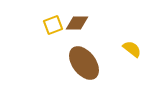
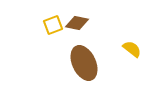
brown diamond: rotated 10 degrees clockwise
brown ellipse: rotated 12 degrees clockwise
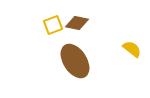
brown ellipse: moved 9 px left, 2 px up; rotated 8 degrees counterclockwise
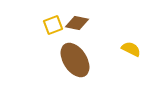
yellow semicircle: moved 1 px left; rotated 12 degrees counterclockwise
brown ellipse: moved 1 px up
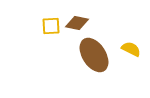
yellow square: moved 2 px left, 1 px down; rotated 18 degrees clockwise
brown ellipse: moved 19 px right, 5 px up
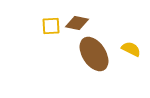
brown ellipse: moved 1 px up
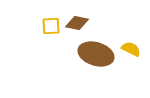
brown ellipse: moved 2 px right; rotated 40 degrees counterclockwise
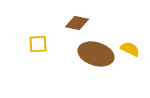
yellow square: moved 13 px left, 18 px down
yellow semicircle: moved 1 px left
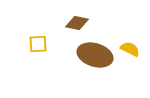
brown ellipse: moved 1 px left, 1 px down
